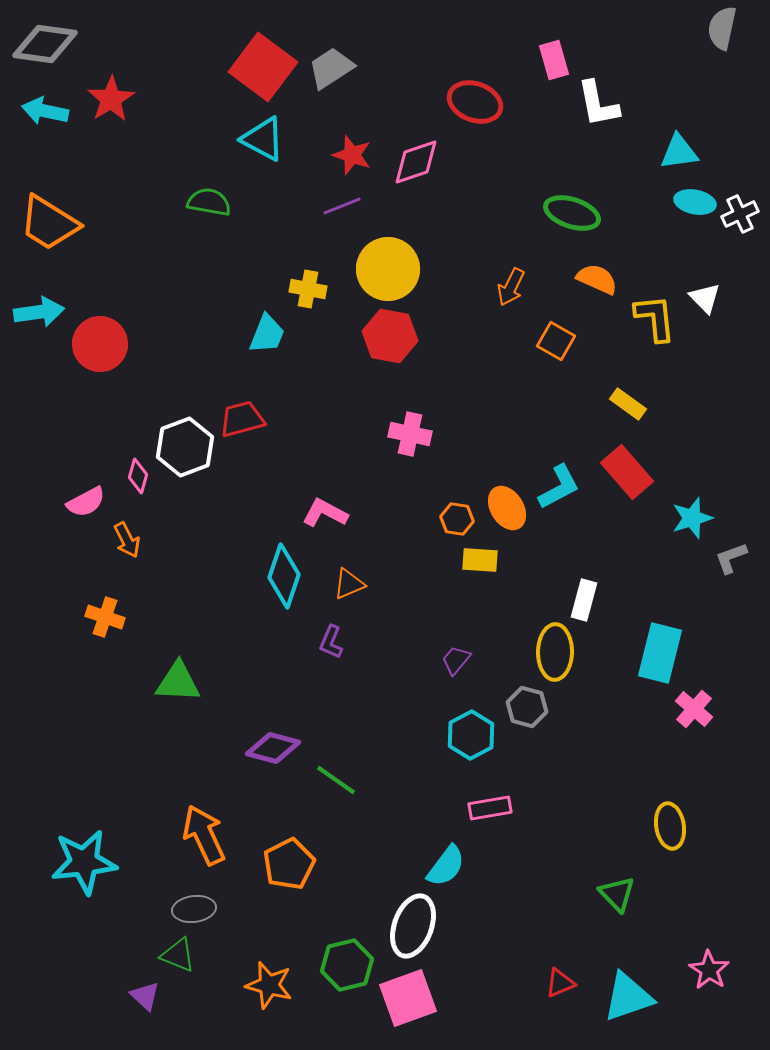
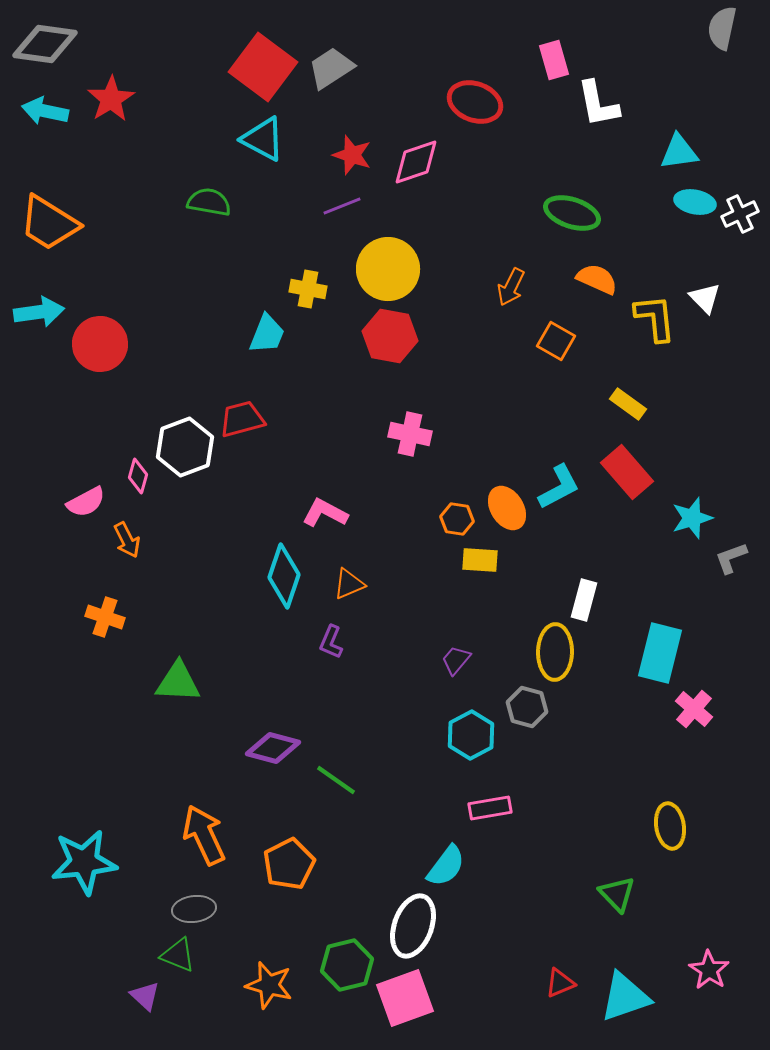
cyan triangle at (628, 997): moved 3 px left
pink square at (408, 998): moved 3 px left
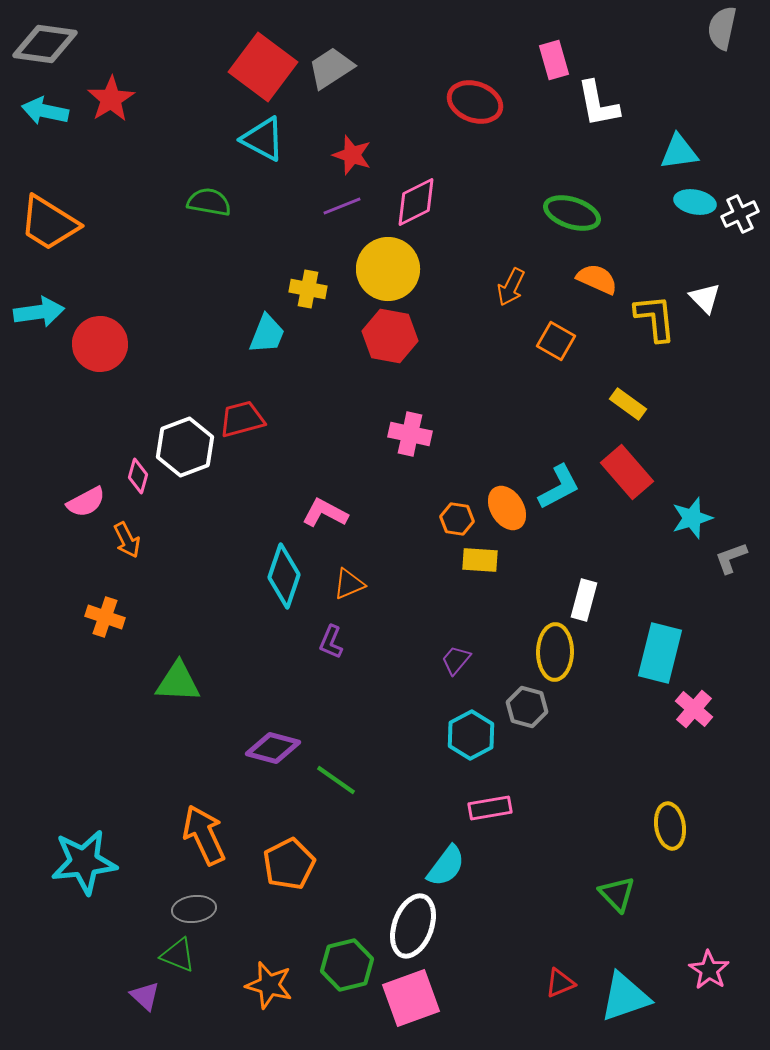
pink diamond at (416, 162): moved 40 px down; rotated 8 degrees counterclockwise
pink square at (405, 998): moved 6 px right
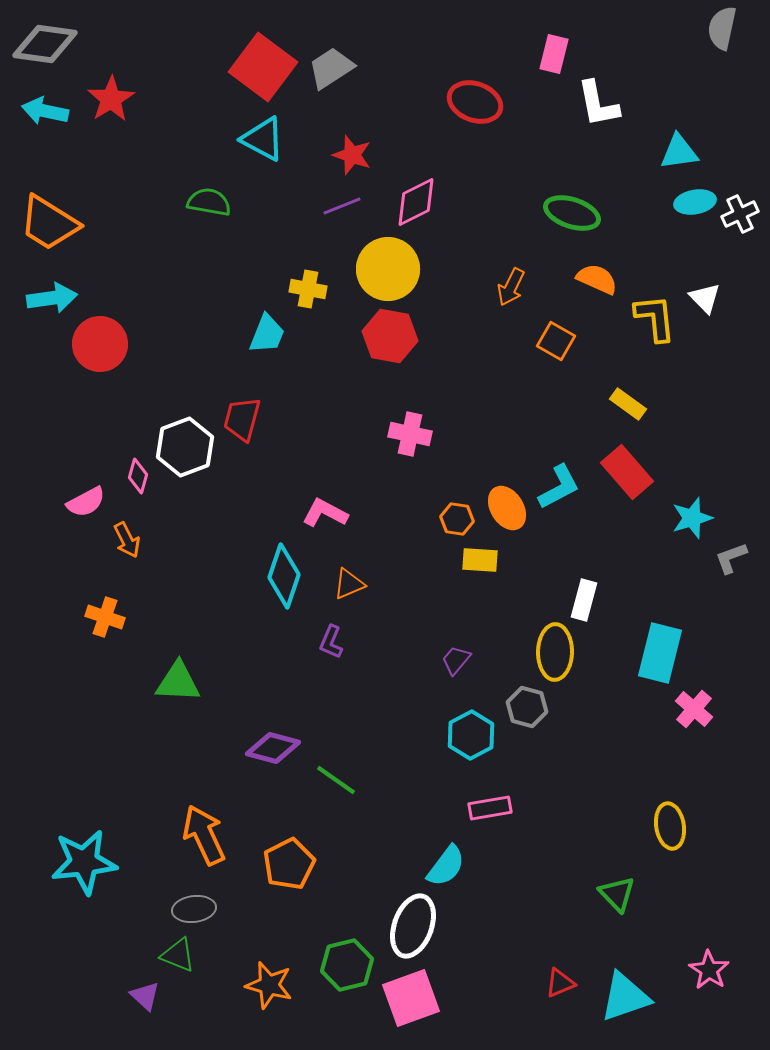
pink rectangle at (554, 60): moved 6 px up; rotated 30 degrees clockwise
cyan ellipse at (695, 202): rotated 21 degrees counterclockwise
cyan arrow at (39, 312): moved 13 px right, 14 px up
red trapezoid at (242, 419): rotated 60 degrees counterclockwise
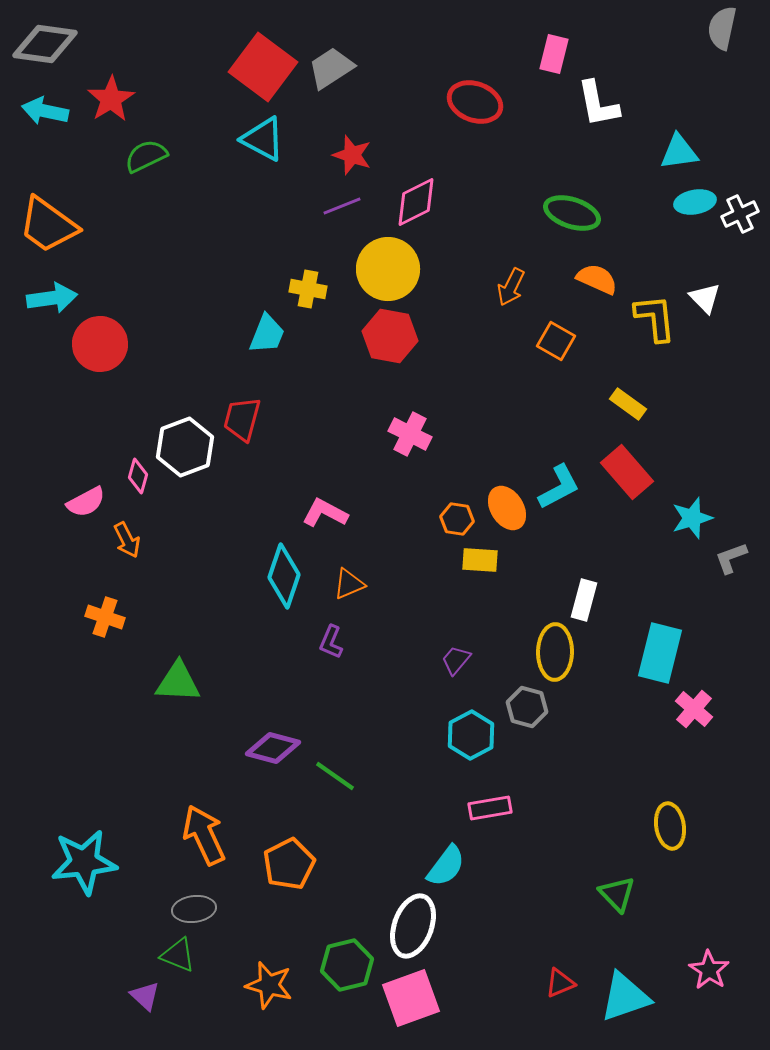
green semicircle at (209, 202): moved 63 px left, 46 px up; rotated 36 degrees counterclockwise
orange trapezoid at (49, 223): moved 1 px left, 2 px down; rotated 4 degrees clockwise
pink cross at (410, 434): rotated 15 degrees clockwise
green line at (336, 780): moved 1 px left, 4 px up
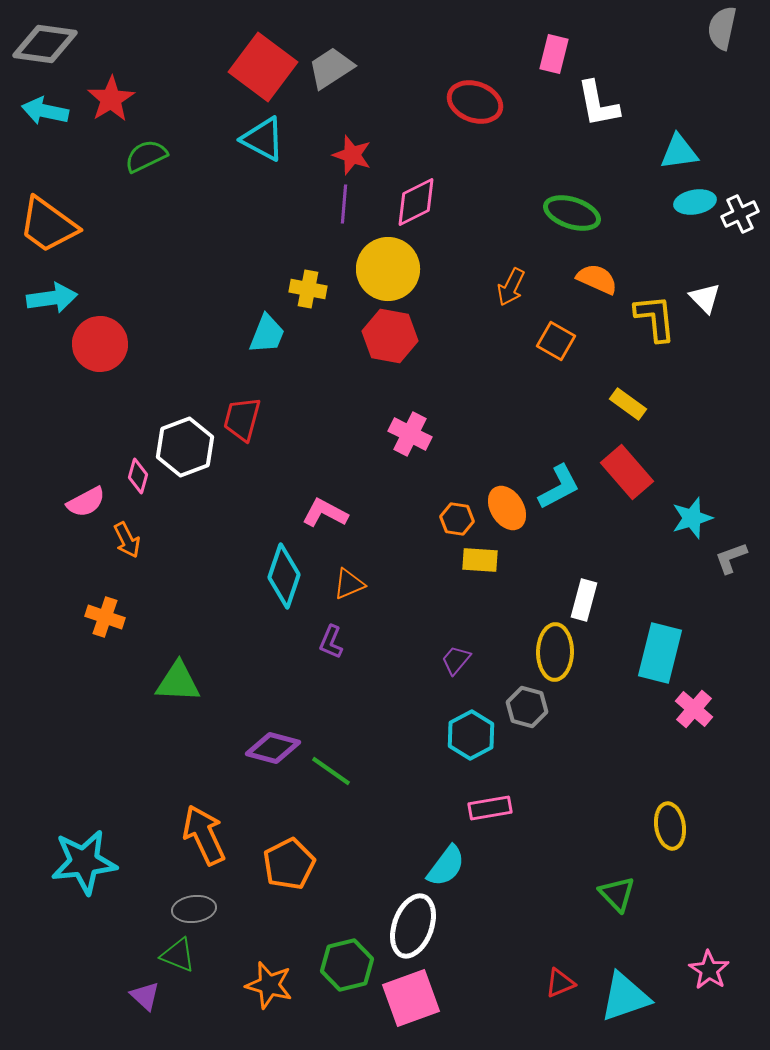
purple line at (342, 206): moved 2 px right, 2 px up; rotated 63 degrees counterclockwise
green line at (335, 776): moved 4 px left, 5 px up
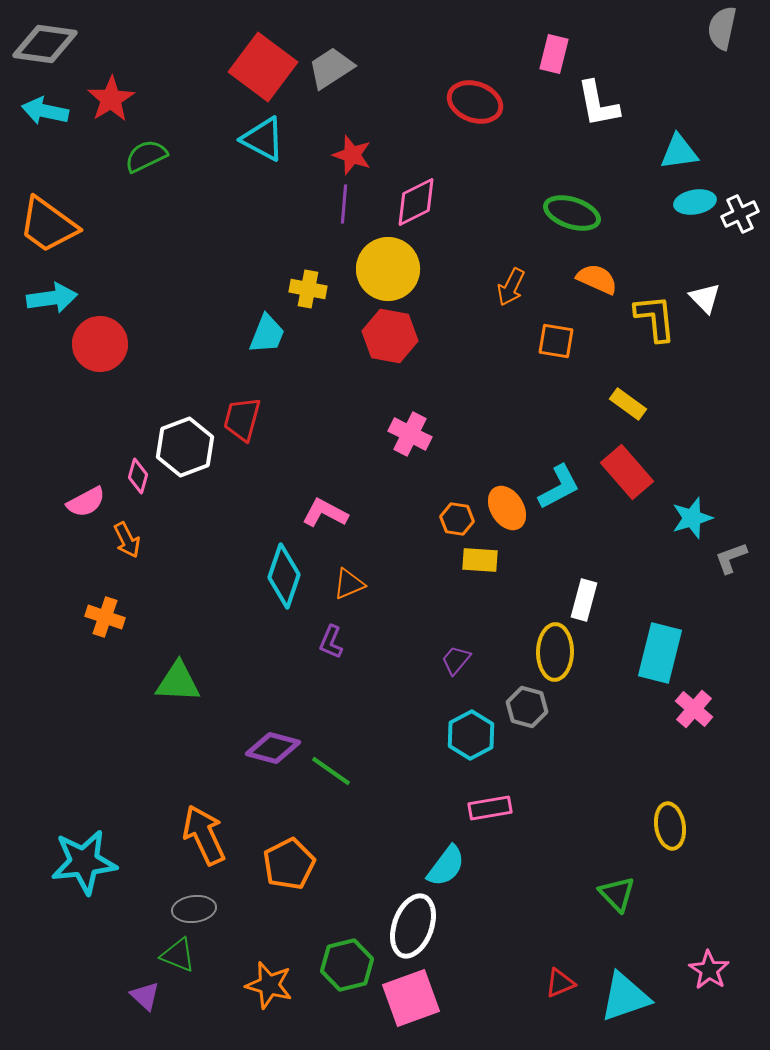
orange square at (556, 341): rotated 21 degrees counterclockwise
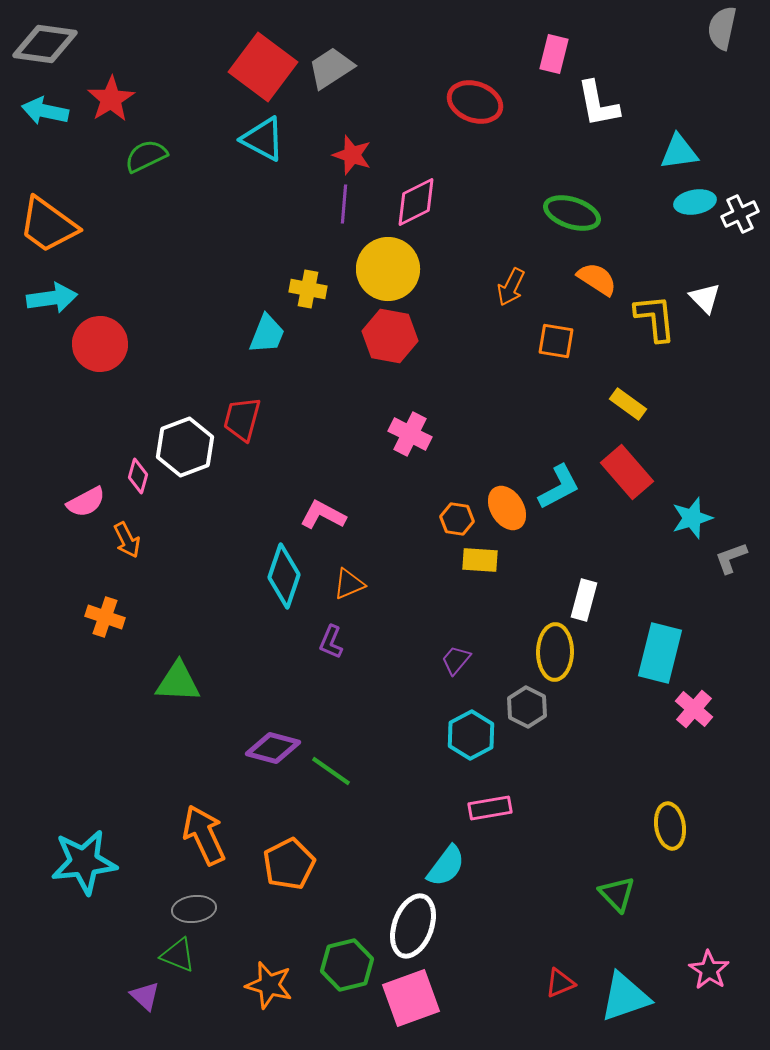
orange semicircle at (597, 279): rotated 9 degrees clockwise
pink L-shape at (325, 513): moved 2 px left, 2 px down
gray hexagon at (527, 707): rotated 12 degrees clockwise
